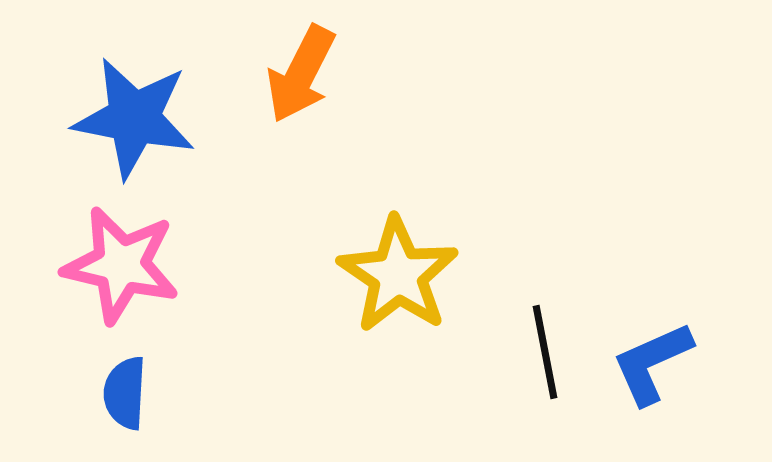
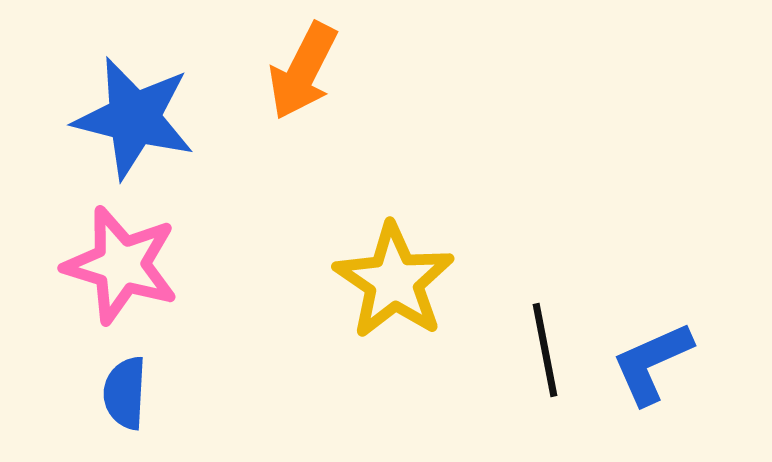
orange arrow: moved 2 px right, 3 px up
blue star: rotated 3 degrees clockwise
pink star: rotated 4 degrees clockwise
yellow star: moved 4 px left, 6 px down
black line: moved 2 px up
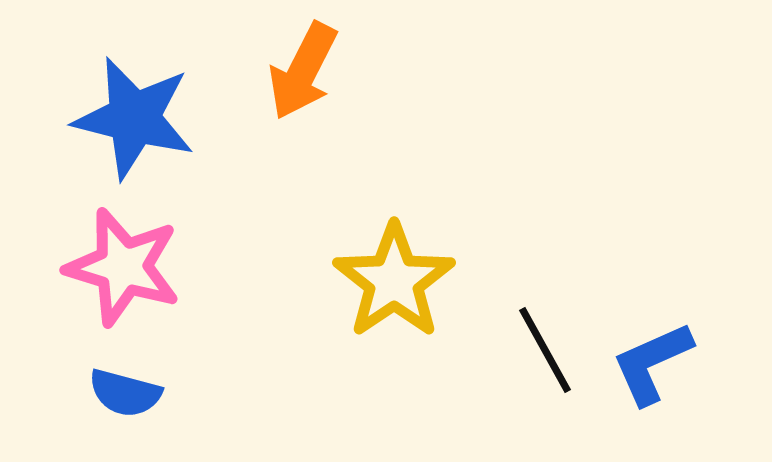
pink star: moved 2 px right, 2 px down
yellow star: rotated 4 degrees clockwise
black line: rotated 18 degrees counterclockwise
blue semicircle: rotated 78 degrees counterclockwise
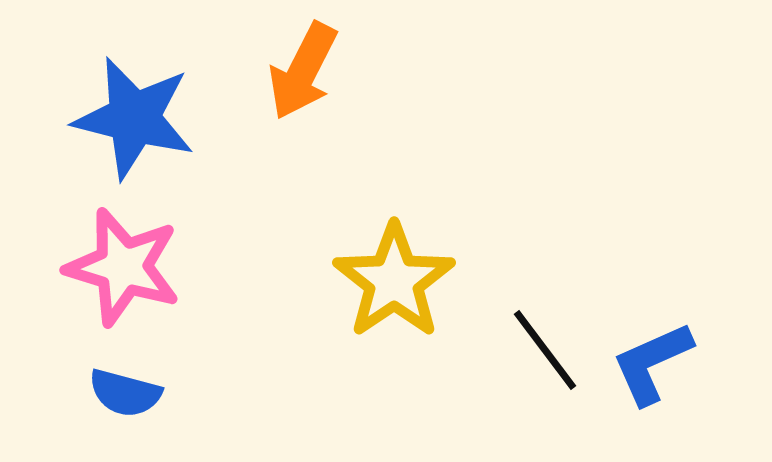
black line: rotated 8 degrees counterclockwise
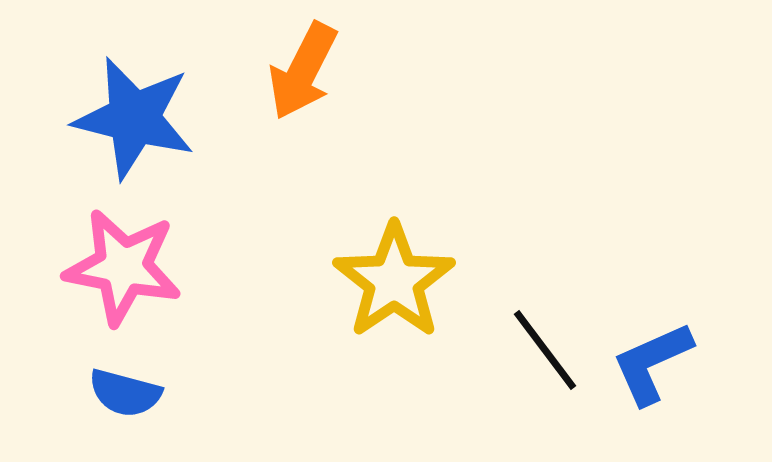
pink star: rotated 6 degrees counterclockwise
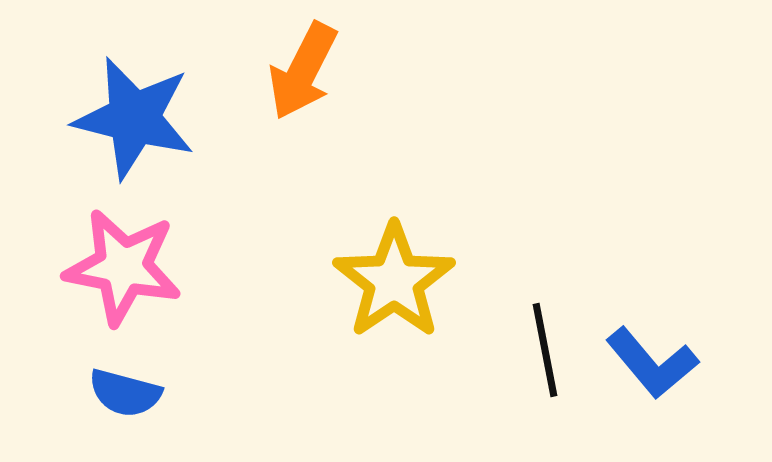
black line: rotated 26 degrees clockwise
blue L-shape: rotated 106 degrees counterclockwise
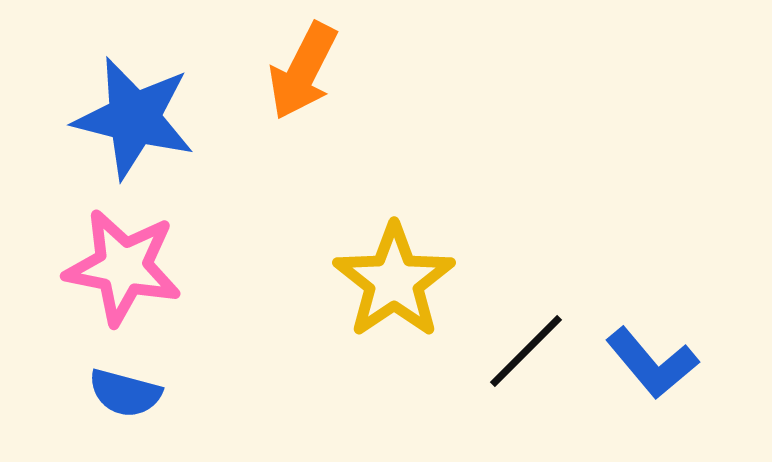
black line: moved 19 px left, 1 px down; rotated 56 degrees clockwise
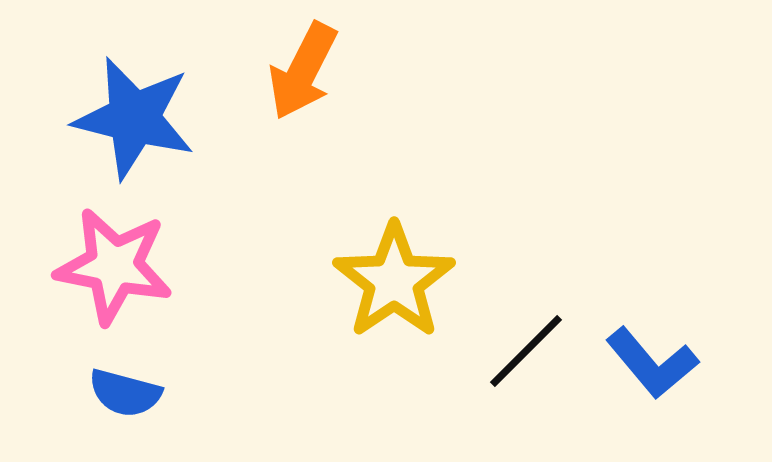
pink star: moved 9 px left, 1 px up
